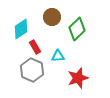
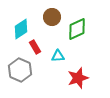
green diamond: rotated 20 degrees clockwise
gray hexagon: moved 12 px left
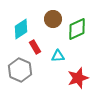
brown circle: moved 1 px right, 2 px down
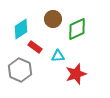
red rectangle: rotated 24 degrees counterclockwise
red star: moved 2 px left, 4 px up
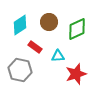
brown circle: moved 4 px left, 3 px down
cyan diamond: moved 1 px left, 4 px up
gray hexagon: rotated 10 degrees counterclockwise
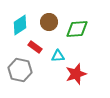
green diamond: rotated 20 degrees clockwise
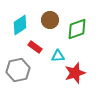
brown circle: moved 1 px right, 2 px up
green diamond: rotated 15 degrees counterclockwise
gray hexagon: moved 2 px left; rotated 25 degrees counterclockwise
red star: moved 1 px left, 1 px up
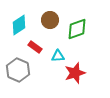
cyan diamond: moved 1 px left
gray hexagon: rotated 25 degrees counterclockwise
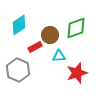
brown circle: moved 15 px down
green diamond: moved 1 px left, 1 px up
red rectangle: rotated 64 degrees counterclockwise
cyan triangle: moved 1 px right
red star: moved 2 px right
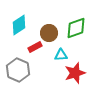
brown circle: moved 1 px left, 2 px up
cyan triangle: moved 2 px right, 1 px up
red star: moved 2 px left
